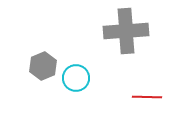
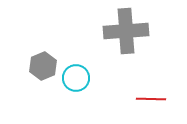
red line: moved 4 px right, 2 px down
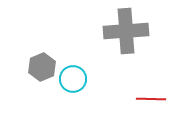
gray hexagon: moved 1 px left, 1 px down
cyan circle: moved 3 px left, 1 px down
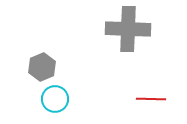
gray cross: moved 2 px right, 2 px up; rotated 6 degrees clockwise
cyan circle: moved 18 px left, 20 px down
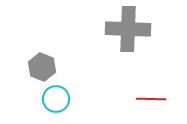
gray hexagon: rotated 16 degrees counterclockwise
cyan circle: moved 1 px right
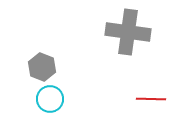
gray cross: moved 3 px down; rotated 6 degrees clockwise
cyan circle: moved 6 px left
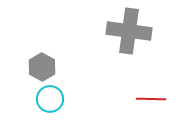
gray cross: moved 1 px right, 1 px up
gray hexagon: rotated 8 degrees clockwise
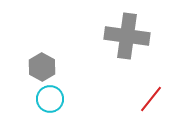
gray cross: moved 2 px left, 5 px down
red line: rotated 52 degrees counterclockwise
